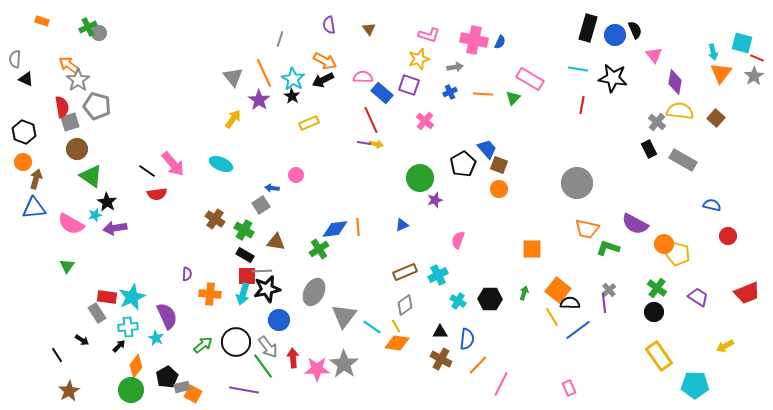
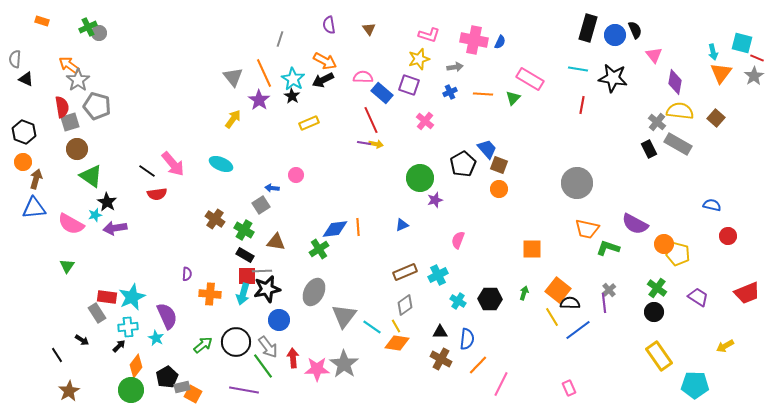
gray rectangle at (683, 160): moved 5 px left, 16 px up
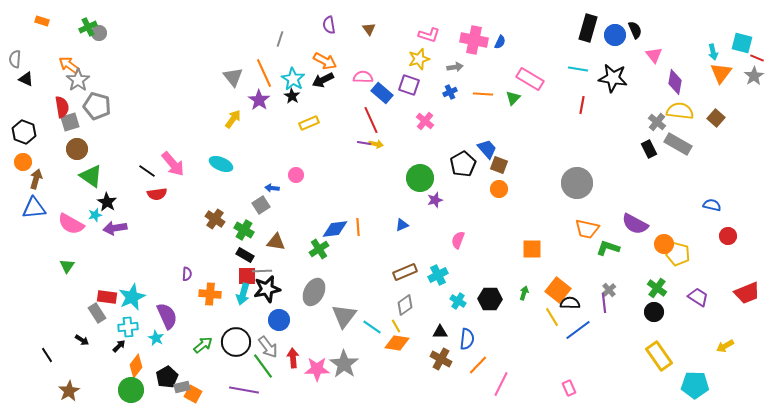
black line at (57, 355): moved 10 px left
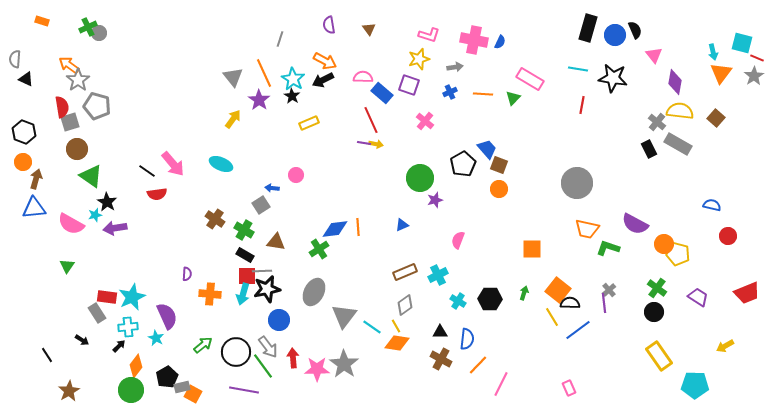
black circle at (236, 342): moved 10 px down
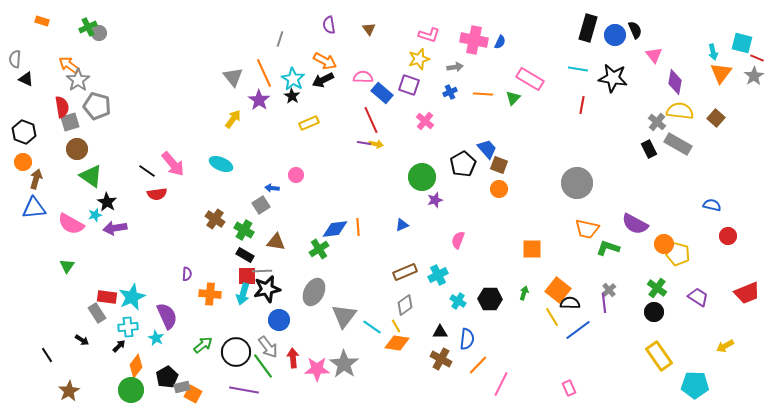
green circle at (420, 178): moved 2 px right, 1 px up
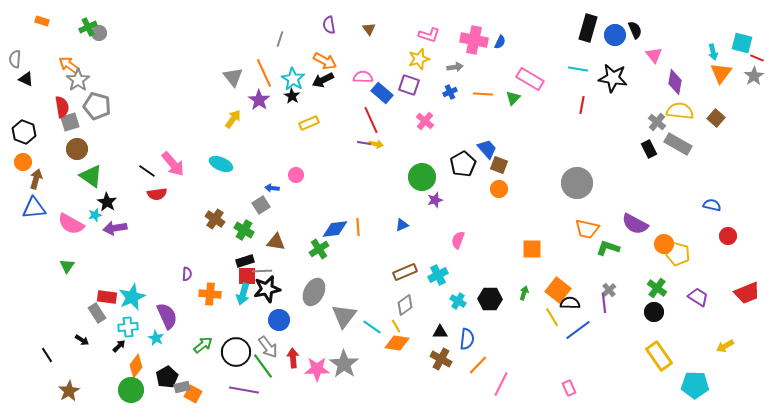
black rectangle at (245, 255): moved 6 px down; rotated 48 degrees counterclockwise
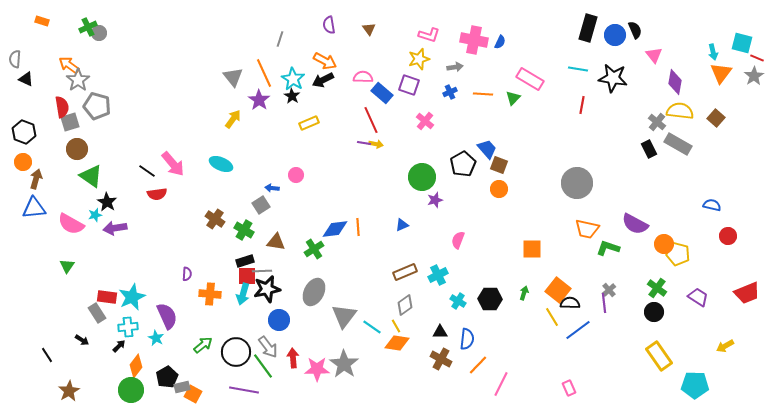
green cross at (319, 249): moved 5 px left
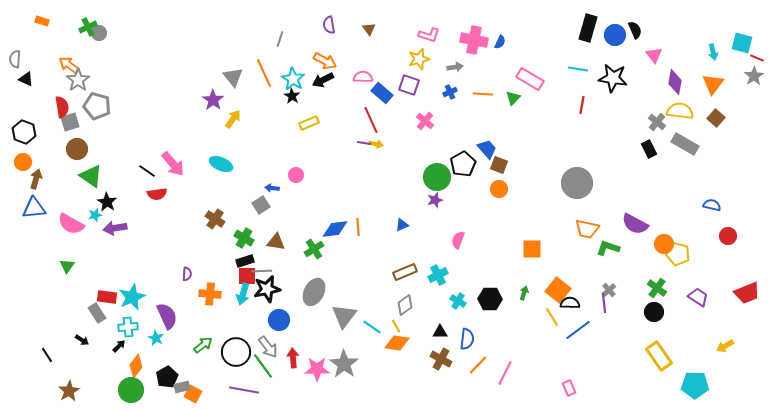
orange triangle at (721, 73): moved 8 px left, 11 px down
purple star at (259, 100): moved 46 px left
gray rectangle at (678, 144): moved 7 px right
green circle at (422, 177): moved 15 px right
green cross at (244, 230): moved 8 px down
pink line at (501, 384): moved 4 px right, 11 px up
